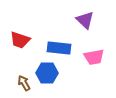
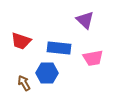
red trapezoid: moved 1 px right, 1 px down
pink trapezoid: moved 1 px left, 1 px down
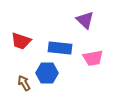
blue rectangle: moved 1 px right
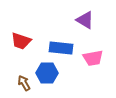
purple triangle: rotated 12 degrees counterclockwise
blue rectangle: moved 1 px right
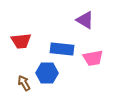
red trapezoid: rotated 25 degrees counterclockwise
blue rectangle: moved 1 px right, 1 px down
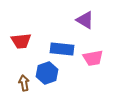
blue hexagon: rotated 20 degrees counterclockwise
brown arrow: rotated 21 degrees clockwise
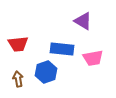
purple triangle: moved 2 px left, 1 px down
red trapezoid: moved 3 px left, 3 px down
blue hexagon: moved 1 px left, 1 px up
brown arrow: moved 6 px left, 4 px up
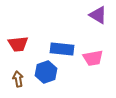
purple triangle: moved 15 px right, 6 px up
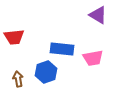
red trapezoid: moved 4 px left, 7 px up
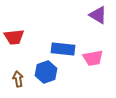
blue rectangle: moved 1 px right
